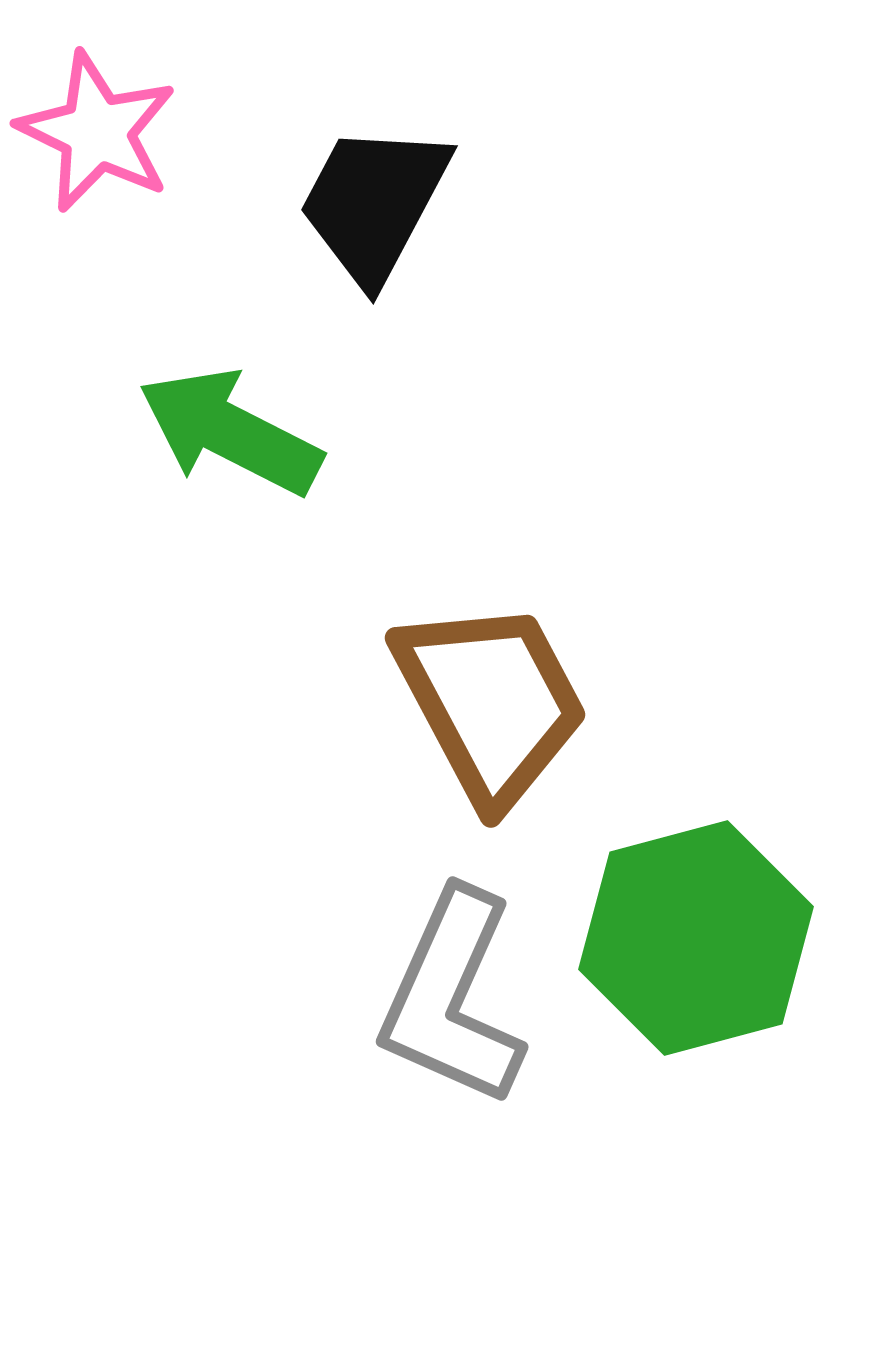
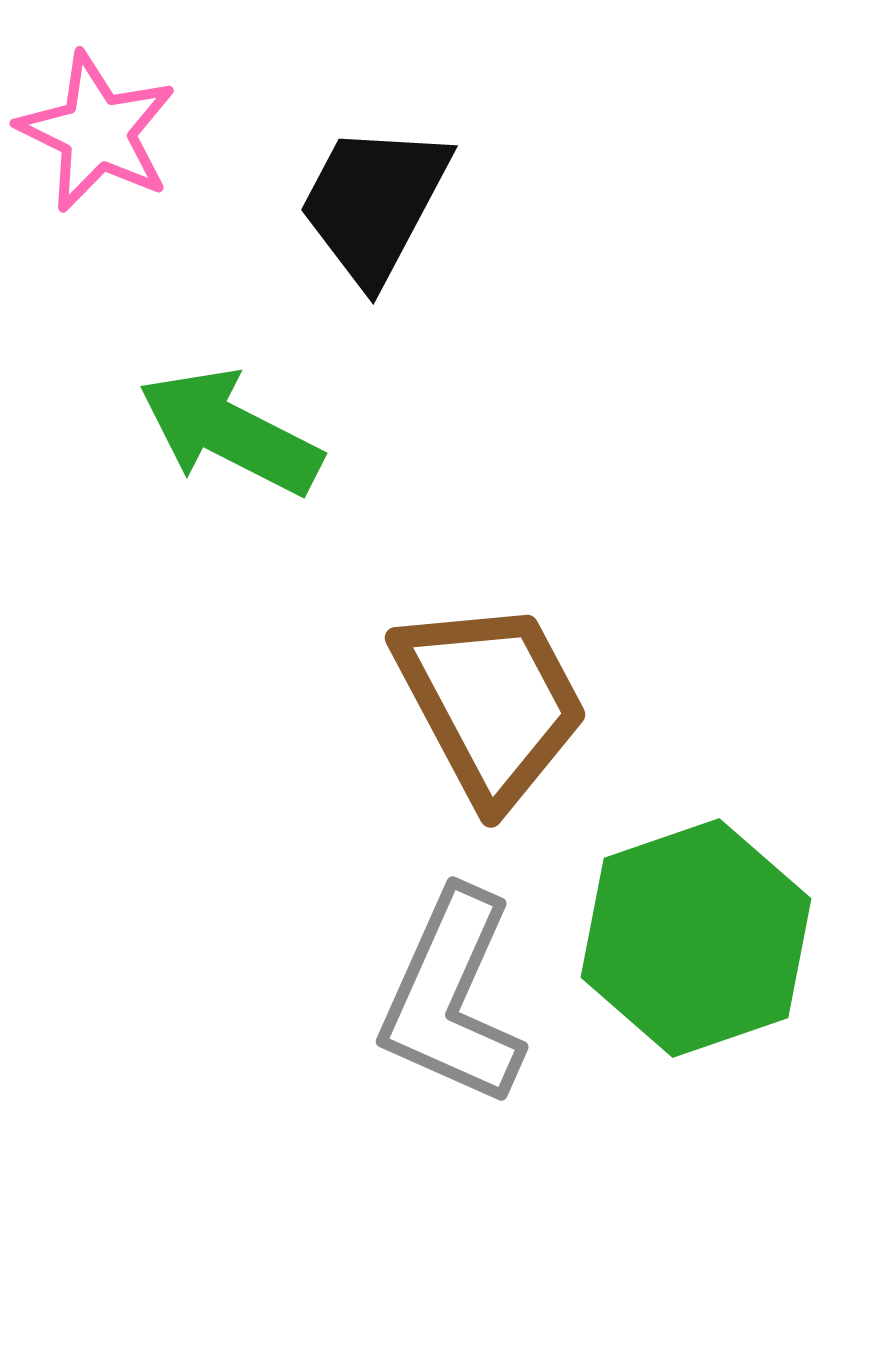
green hexagon: rotated 4 degrees counterclockwise
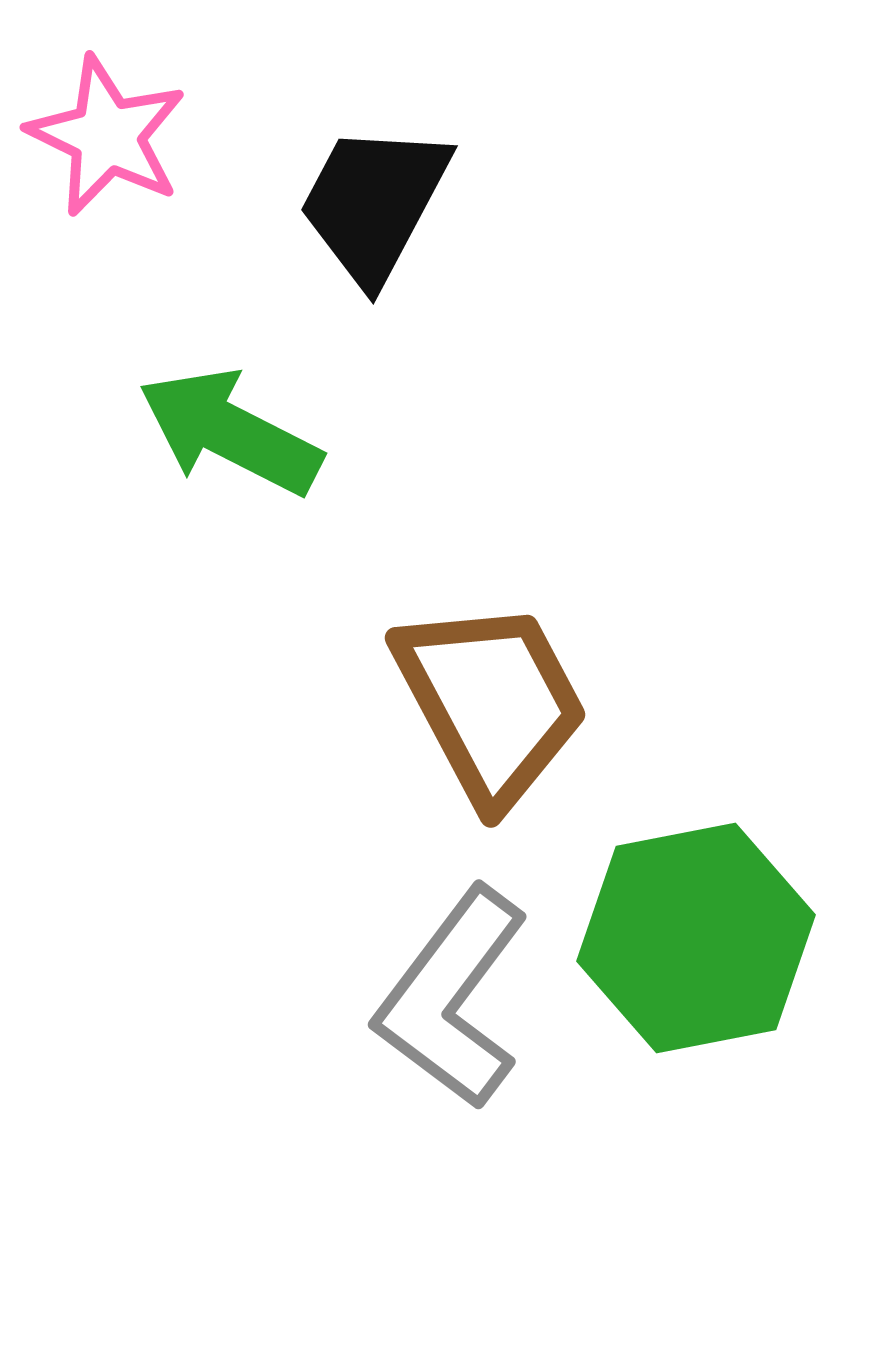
pink star: moved 10 px right, 4 px down
green hexagon: rotated 8 degrees clockwise
gray L-shape: rotated 13 degrees clockwise
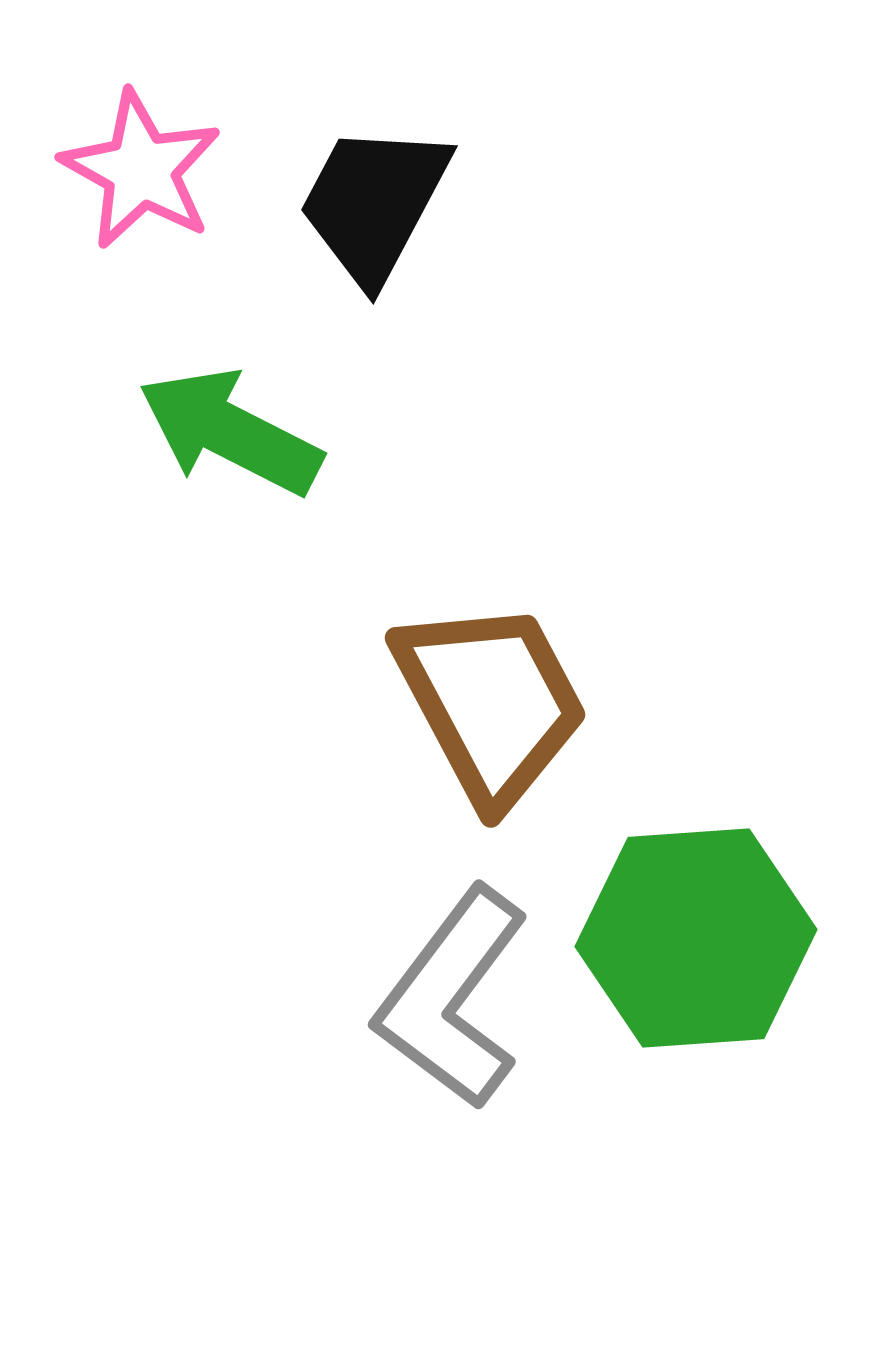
pink star: moved 34 px right, 34 px down; rotated 3 degrees clockwise
green hexagon: rotated 7 degrees clockwise
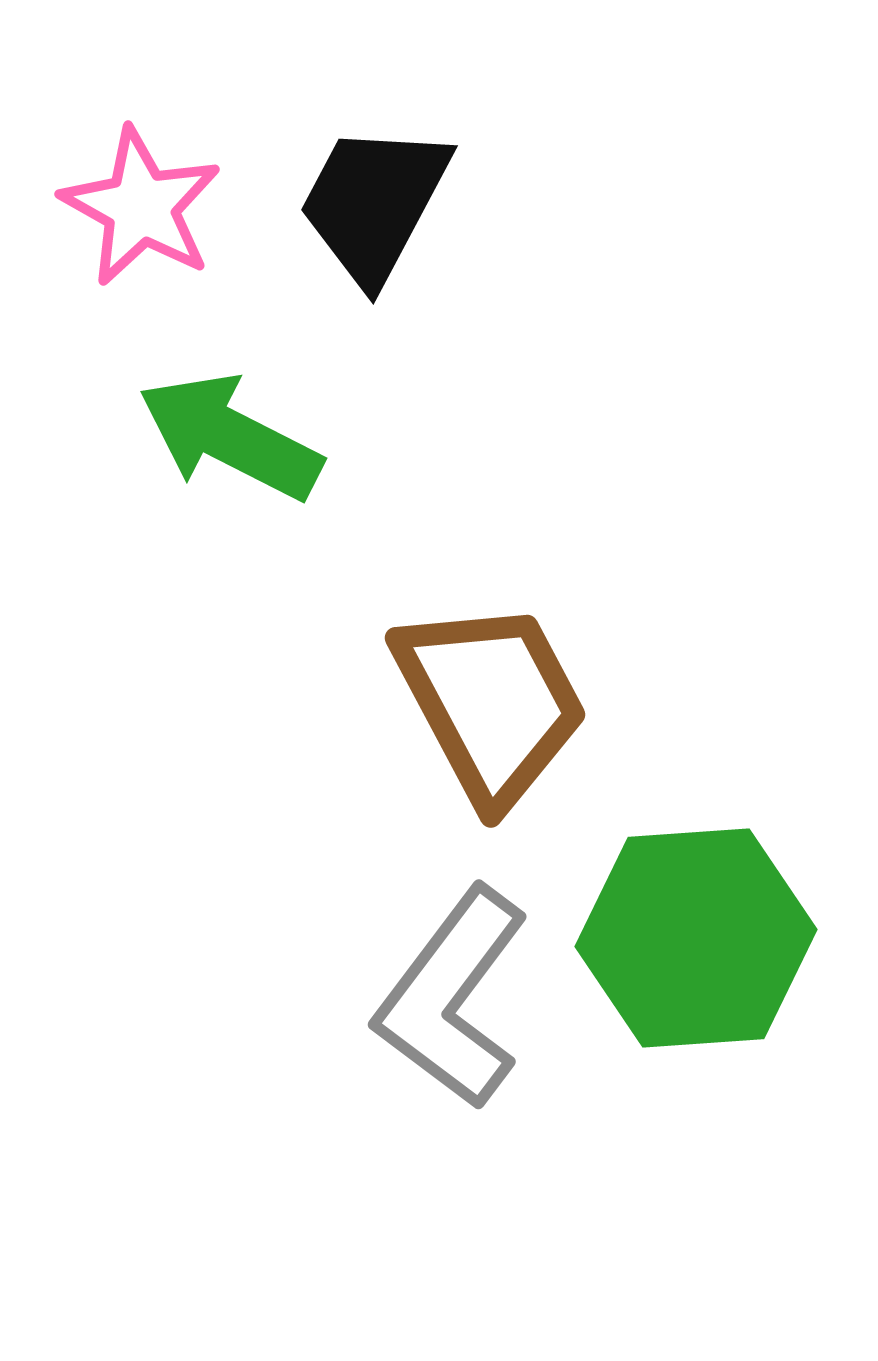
pink star: moved 37 px down
green arrow: moved 5 px down
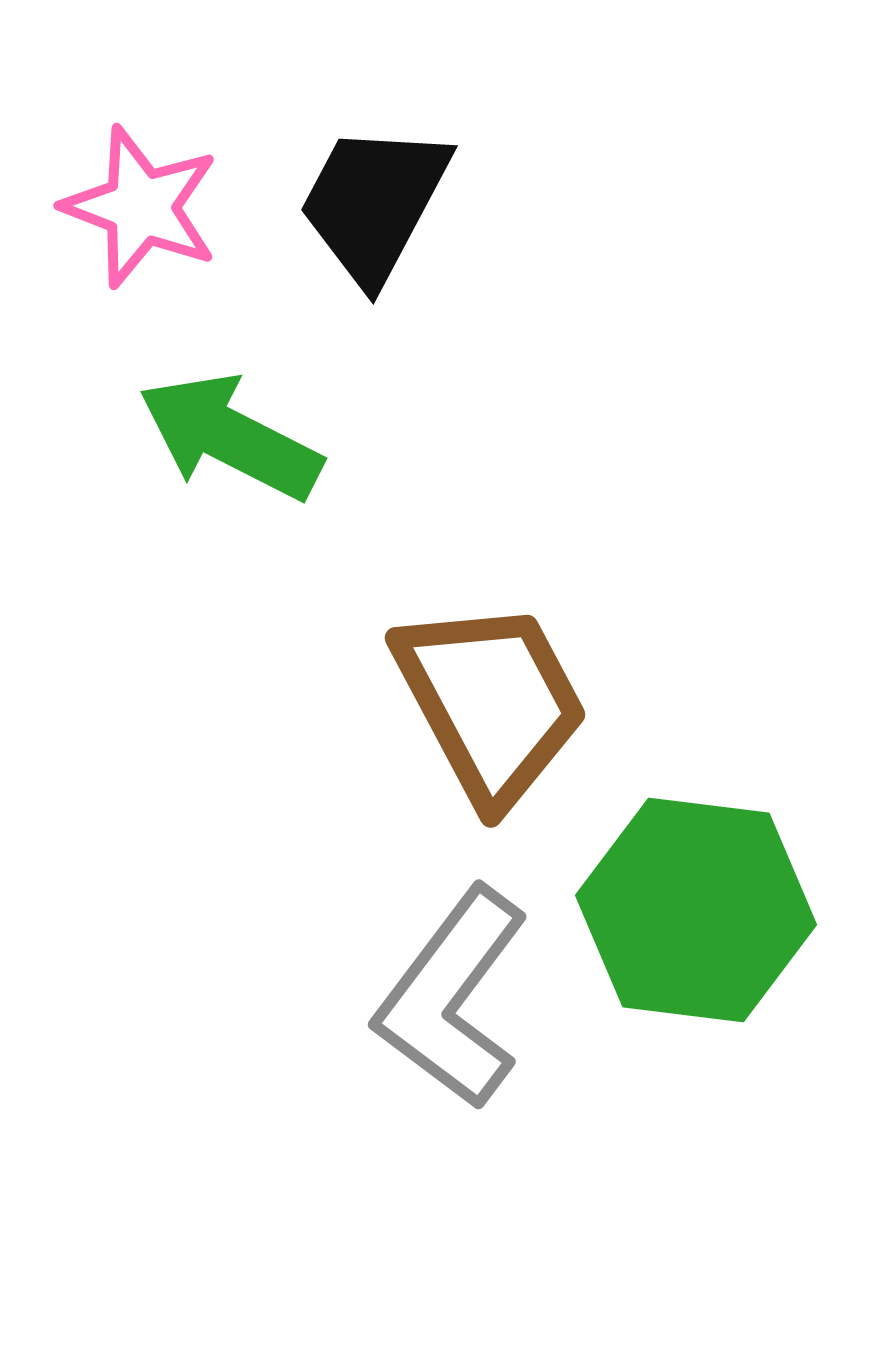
pink star: rotated 8 degrees counterclockwise
green hexagon: moved 28 px up; rotated 11 degrees clockwise
